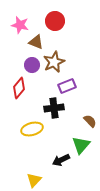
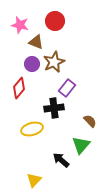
purple circle: moved 1 px up
purple rectangle: moved 2 px down; rotated 30 degrees counterclockwise
black arrow: rotated 66 degrees clockwise
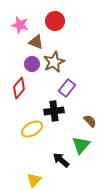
black cross: moved 3 px down
yellow ellipse: rotated 15 degrees counterclockwise
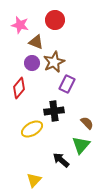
red circle: moved 1 px up
purple circle: moved 1 px up
purple rectangle: moved 4 px up; rotated 12 degrees counterclockwise
brown semicircle: moved 3 px left, 2 px down
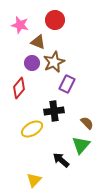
brown triangle: moved 2 px right
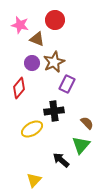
brown triangle: moved 1 px left, 3 px up
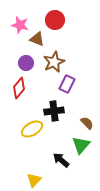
purple circle: moved 6 px left
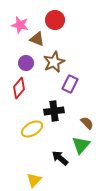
purple rectangle: moved 3 px right
black arrow: moved 1 px left, 2 px up
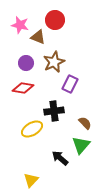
brown triangle: moved 1 px right, 2 px up
red diamond: moved 4 px right; rotated 60 degrees clockwise
brown semicircle: moved 2 px left
yellow triangle: moved 3 px left
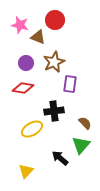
purple rectangle: rotated 18 degrees counterclockwise
yellow triangle: moved 5 px left, 9 px up
